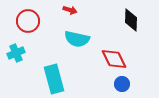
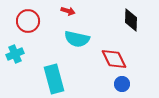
red arrow: moved 2 px left, 1 px down
cyan cross: moved 1 px left, 1 px down
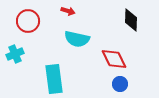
cyan rectangle: rotated 8 degrees clockwise
blue circle: moved 2 px left
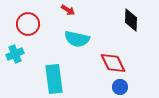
red arrow: moved 1 px up; rotated 16 degrees clockwise
red circle: moved 3 px down
red diamond: moved 1 px left, 4 px down
blue circle: moved 3 px down
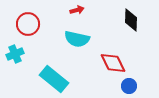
red arrow: moved 9 px right; rotated 48 degrees counterclockwise
cyan rectangle: rotated 44 degrees counterclockwise
blue circle: moved 9 px right, 1 px up
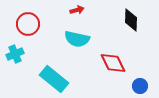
blue circle: moved 11 px right
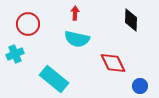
red arrow: moved 2 px left, 3 px down; rotated 72 degrees counterclockwise
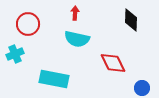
cyan rectangle: rotated 28 degrees counterclockwise
blue circle: moved 2 px right, 2 px down
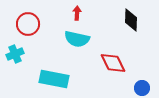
red arrow: moved 2 px right
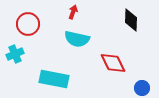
red arrow: moved 4 px left, 1 px up; rotated 16 degrees clockwise
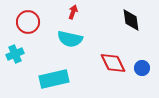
black diamond: rotated 10 degrees counterclockwise
red circle: moved 2 px up
cyan semicircle: moved 7 px left
cyan rectangle: rotated 24 degrees counterclockwise
blue circle: moved 20 px up
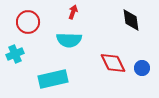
cyan semicircle: moved 1 px left, 1 px down; rotated 10 degrees counterclockwise
cyan rectangle: moved 1 px left
